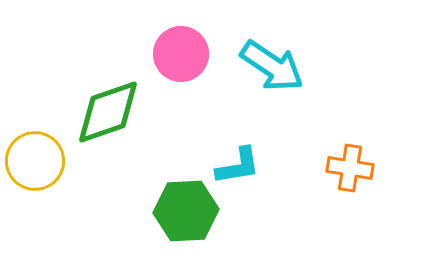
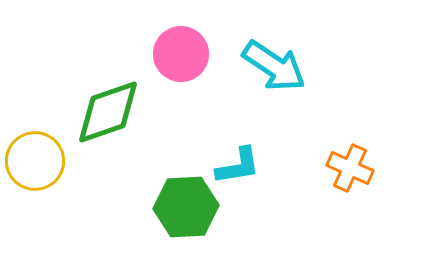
cyan arrow: moved 2 px right
orange cross: rotated 15 degrees clockwise
green hexagon: moved 4 px up
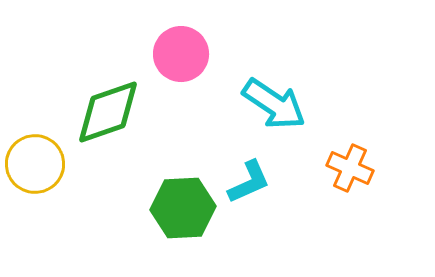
cyan arrow: moved 38 px down
yellow circle: moved 3 px down
cyan L-shape: moved 11 px right, 16 px down; rotated 15 degrees counterclockwise
green hexagon: moved 3 px left, 1 px down
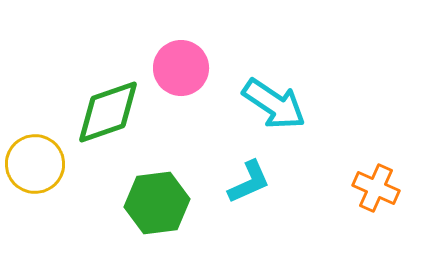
pink circle: moved 14 px down
orange cross: moved 26 px right, 20 px down
green hexagon: moved 26 px left, 5 px up; rotated 4 degrees counterclockwise
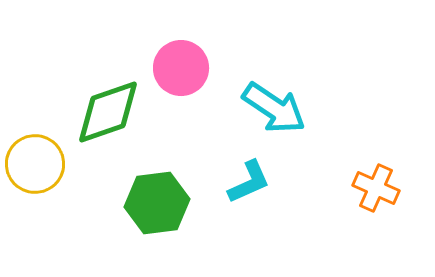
cyan arrow: moved 4 px down
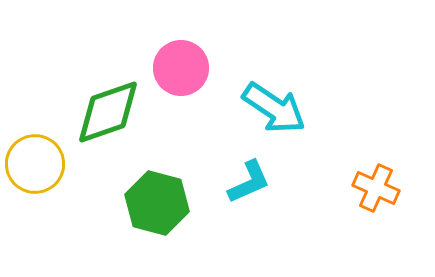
green hexagon: rotated 22 degrees clockwise
